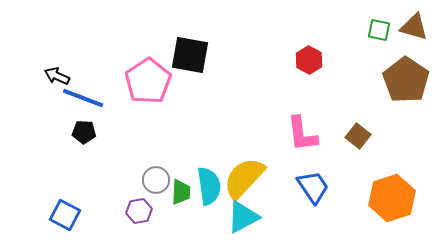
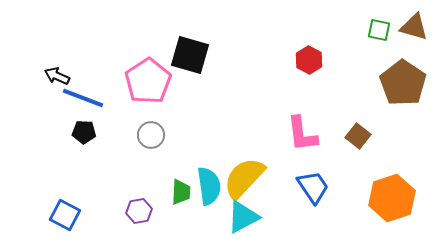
black square: rotated 6 degrees clockwise
brown pentagon: moved 3 px left, 3 px down
gray circle: moved 5 px left, 45 px up
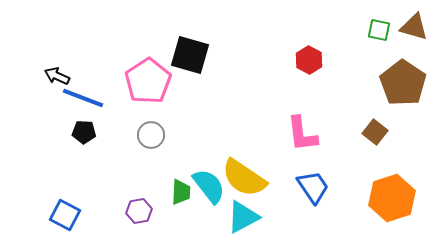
brown square: moved 17 px right, 4 px up
yellow semicircle: rotated 99 degrees counterclockwise
cyan semicircle: rotated 30 degrees counterclockwise
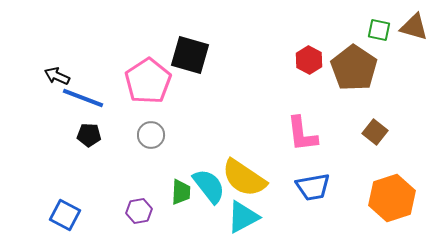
brown pentagon: moved 49 px left, 15 px up
black pentagon: moved 5 px right, 3 px down
blue trapezoid: rotated 114 degrees clockwise
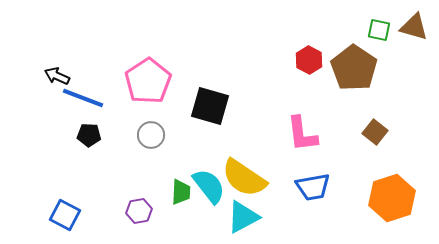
black square: moved 20 px right, 51 px down
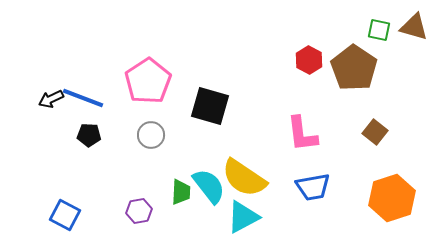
black arrow: moved 6 px left, 23 px down; rotated 50 degrees counterclockwise
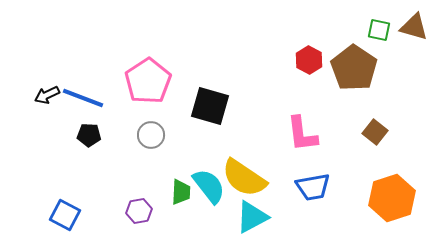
black arrow: moved 4 px left, 4 px up
cyan triangle: moved 9 px right
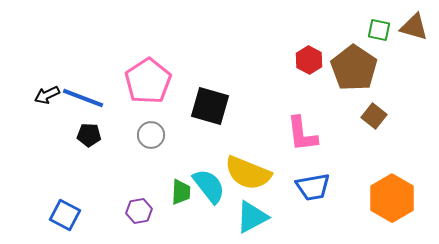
brown square: moved 1 px left, 16 px up
yellow semicircle: moved 4 px right, 5 px up; rotated 12 degrees counterclockwise
orange hexagon: rotated 12 degrees counterclockwise
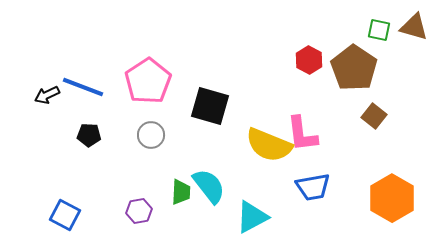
blue line: moved 11 px up
yellow semicircle: moved 21 px right, 28 px up
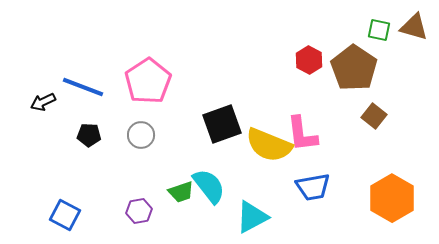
black arrow: moved 4 px left, 7 px down
black square: moved 12 px right, 18 px down; rotated 36 degrees counterclockwise
gray circle: moved 10 px left
green trapezoid: rotated 68 degrees clockwise
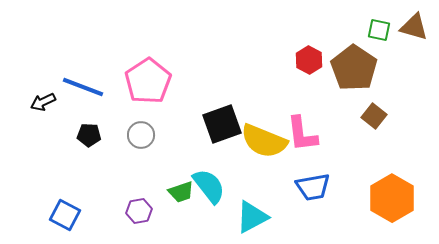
yellow semicircle: moved 5 px left, 4 px up
